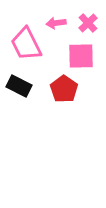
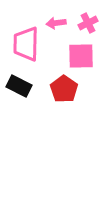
pink cross: rotated 18 degrees clockwise
pink trapezoid: rotated 27 degrees clockwise
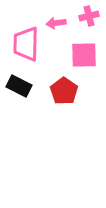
pink cross: moved 1 px right, 7 px up; rotated 12 degrees clockwise
pink square: moved 3 px right, 1 px up
red pentagon: moved 2 px down
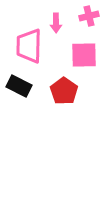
pink arrow: rotated 84 degrees counterclockwise
pink trapezoid: moved 3 px right, 2 px down
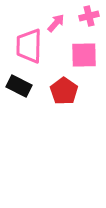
pink arrow: rotated 138 degrees counterclockwise
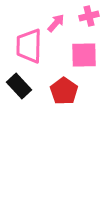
black rectangle: rotated 20 degrees clockwise
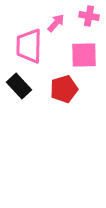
pink cross: rotated 24 degrees clockwise
red pentagon: moved 2 px up; rotated 20 degrees clockwise
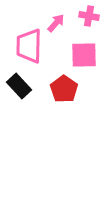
red pentagon: rotated 20 degrees counterclockwise
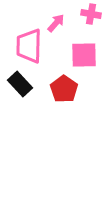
pink cross: moved 2 px right, 2 px up
black rectangle: moved 1 px right, 2 px up
